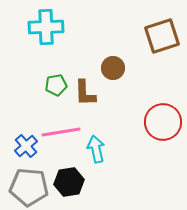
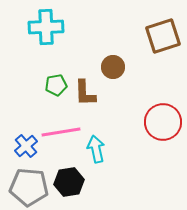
brown square: moved 1 px right
brown circle: moved 1 px up
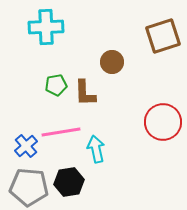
brown circle: moved 1 px left, 5 px up
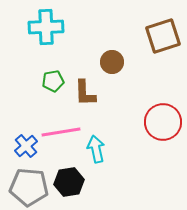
green pentagon: moved 3 px left, 4 px up
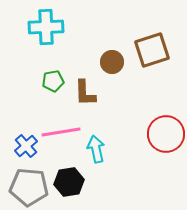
brown square: moved 11 px left, 14 px down
red circle: moved 3 px right, 12 px down
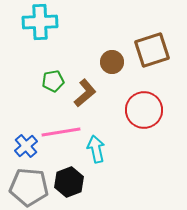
cyan cross: moved 6 px left, 5 px up
brown L-shape: rotated 128 degrees counterclockwise
red circle: moved 22 px left, 24 px up
black hexagon: rotated 12 degrees counterclockwise
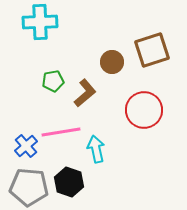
black hexagon: rotated 20 degrees counterclockwise
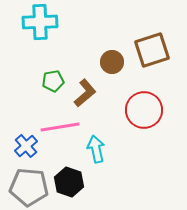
pink line: moved 1 px left, 5 px up
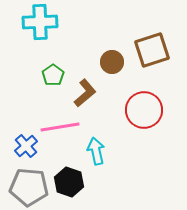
green pentagon: moved 6 px up; rotated 25 degrees counterclockwise
cyan arrow: moved 2 px down
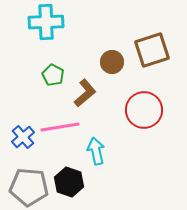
cyan cross: moved 6 px right
green pentagon: rotated 10 degrees counterclockwise
blue cross: moved 3 px left, 9 px up
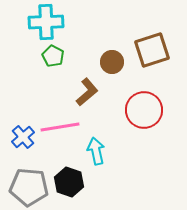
green pentagon: moved 19 px up
brown L-shape: moved 2 px right, 1 px up
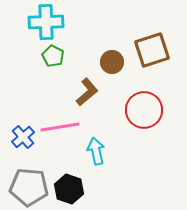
black hexagon: moved 7 px down
